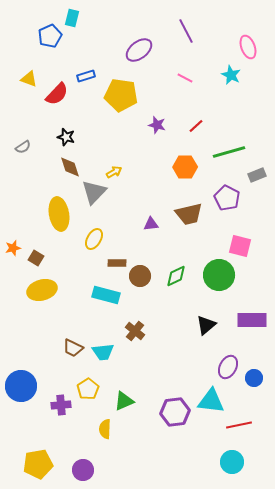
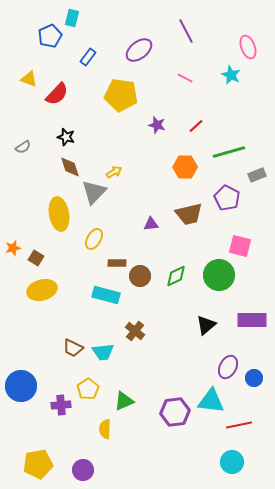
blue rectangle at (86, 76): moved 2 px right, 19 px up; rotated 36 degrees counterclockwise
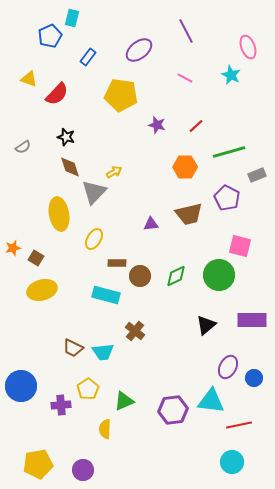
purple hexagon at (175, 412): moved 2 px left, 2 px up
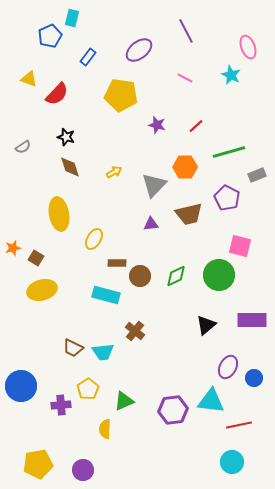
gray triangle at (94, 192): moved 60 px right, 7 px up
